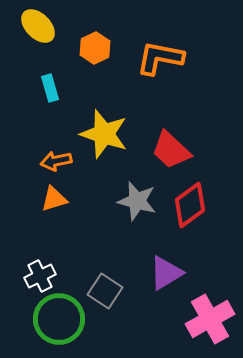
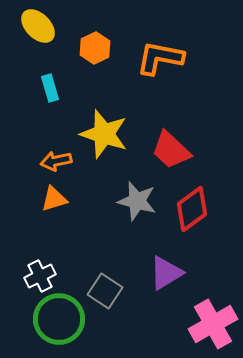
red diamond: moved 2 px right, 4 px down
pink cross: moved 3 px right, 5 px down
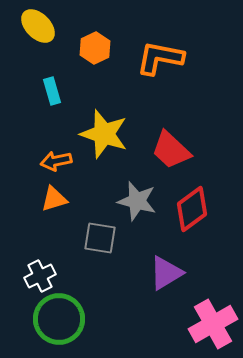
cyan rectangle: moved 2 px right, 3 px down
gray square: moved 5 px left, 53 px up; rotated 24 degrees counterclockwise
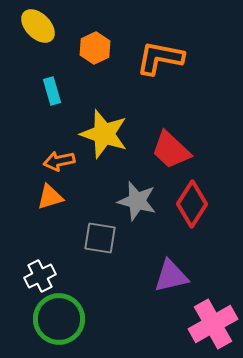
orange arrow: moved 3 px right
orange triangle: moved 4 px left, 2 px up
red diamond: moved 5 px up; rotated 21 degrees counterclockwise
purple triangle: moved 5 px right, 3 px down; rotated 18 degrees clockwise
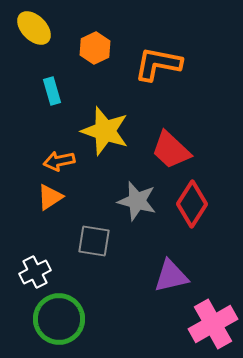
yellow ellipse: moved 4 px left, 2 px down
orange L-shape: moved 2 px left, 6 px down
yellow star: moved 1 px right, 3 px up
orange triangle: rotated 16 degrees counterclockwise
gray square: moved 6 px left, 3 px down
white cross: moved 5 px left, 4 px up
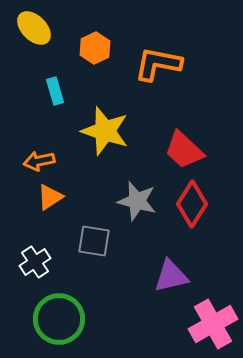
cyan rectangle: moved 3 px right
red trapezoid: moved 13 px right
orange arrow: moved 20 px left
white cross: moved 10 px up; rotated 8 degrees counterclockwise
